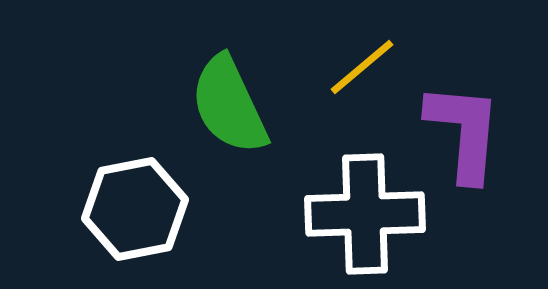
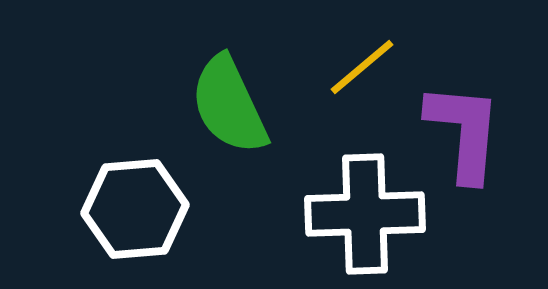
white hexagon: rotated 6 degrees clockwise
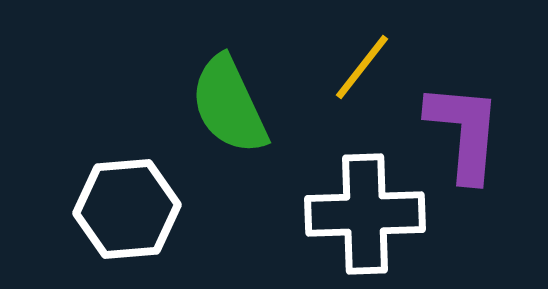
yellow line: rotated 12 degrees counterclockwise
white hexagon: moved 8 px left
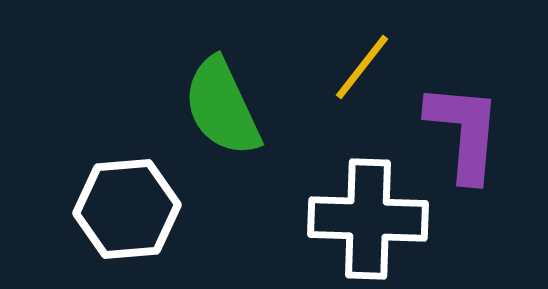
green semicircle: moved 7 px left, 2 px down
white cross: moved 3 px right, 5 px down; rotated 4 degrees clockwise
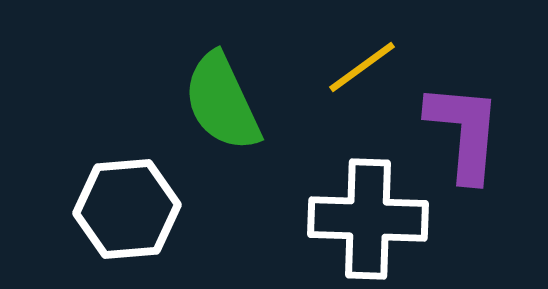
yellow line: rotated 16 degrees clockwise
green semicircle: moved 5 px up
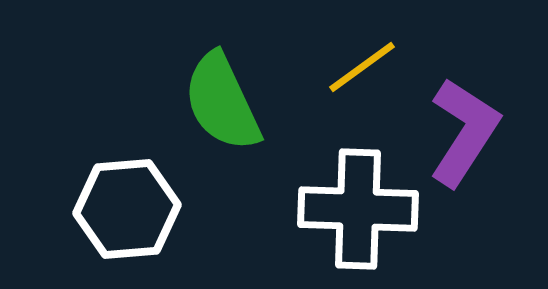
purple L-shape: rotated 28 degrees clockwise
white cross: moved 10 px left, 10 px up
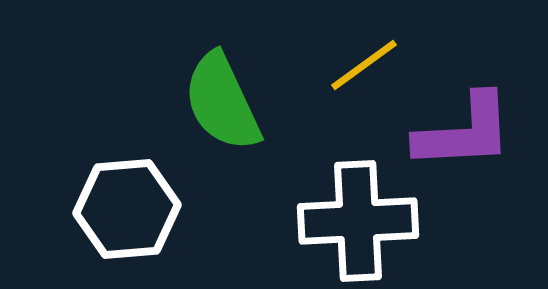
yellow line: moved 2 px right, 2 px up
purple L-shape: rotated 54 degrees clockwise
white cross: moved 12 px down; rotated 5 degrees counterclockwise
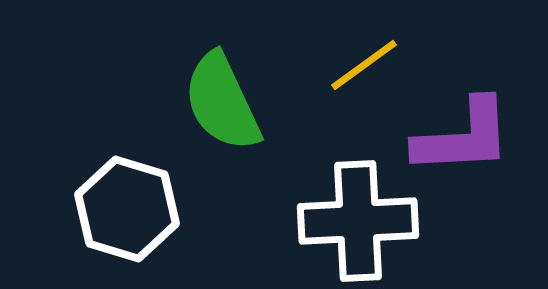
purple L-shape: moved 1 px left, 5 px down
white hexagon: rotated 22 degrees clockwise
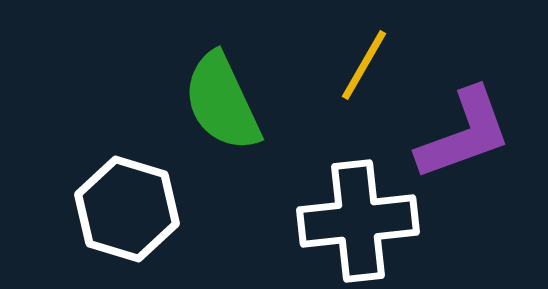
yellow line: rotated 24 degrees counterclockwise
purple L-shape: moved 1 px right, 3 px up; rotated 17 degrees counterclockwise
white cross: rotated 3 degrees counterclockwise
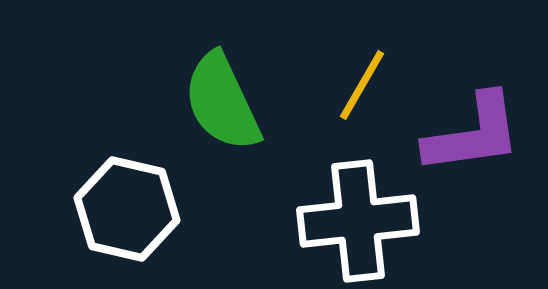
yellow line: moved 2 px left, 20 px down
purple L-shape: moved 9 px right; rotated 12 degrees clockwise
white hexagon: rotated 4 degrees counterclockwise
